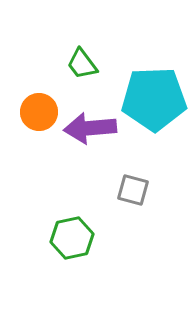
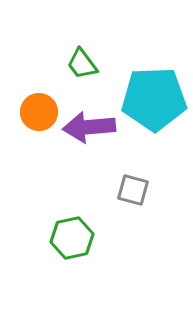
purple arrow: moved 1 px left, 1 px up
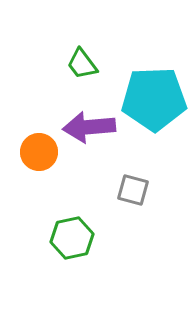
orange circle: moved 40 px down
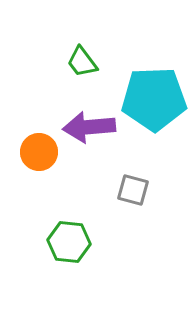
green trapezoid: moved 2 px up
green hexagon: moved 3 px left, 4 px down; rotated 18 degrees clockwise
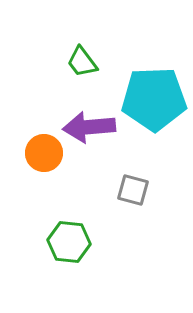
orange circle: moved 5 px right, 1 px down
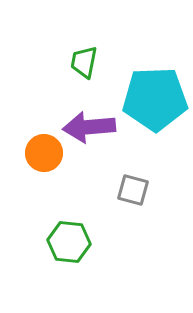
green trapezoid: moved 2 px right; rotated 48 degrees clockwise
cyan pentagon: moved 1 px right
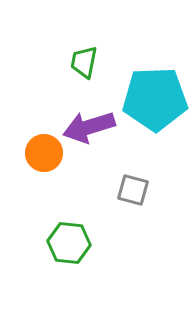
purple arrow: rotated 12 degrees counterclockwise
green hexagon: moved 1 px down
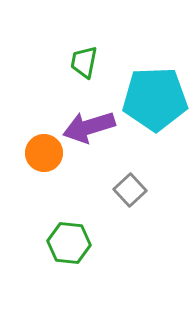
gray square: moved 3 px left; rotated 32 degrees clockwise
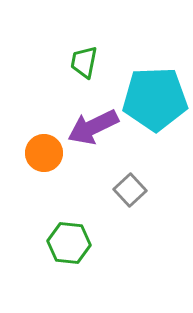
purple arrow: moved 4 px right; rotated 9 degrees counterclockwise
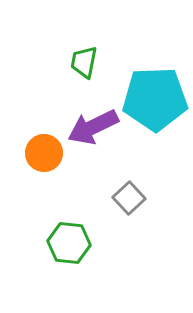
gray square: moved 1 px left, 8 px down
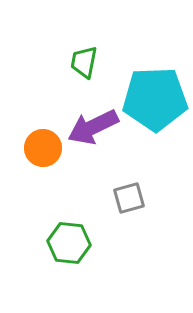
orange circle: moved 1 px left, 5 px up
gray square: rotated 28 degrees clockwise
